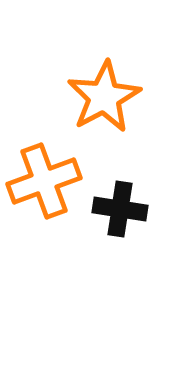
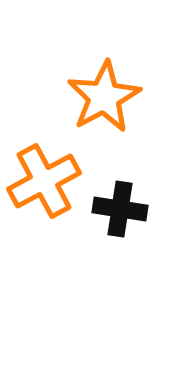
orange cross: rotated 8 degrees counterclockwise
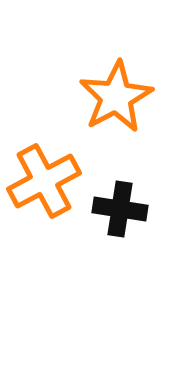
orange star: moved 12 px right
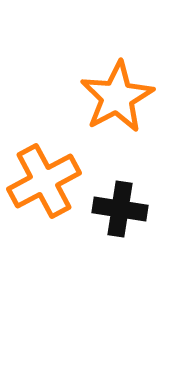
orange star: moved 1 px right
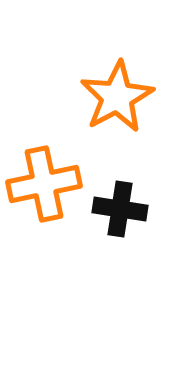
orange cross: moved 3 px down; rotated 16 degrees clockwise
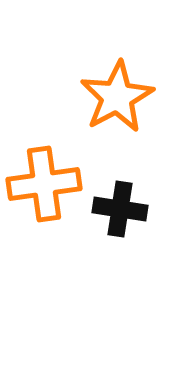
orange cross: rotated 4 degrees clockwise
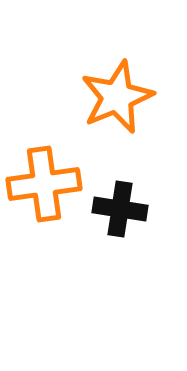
orange star: rotated 6 degrees clockwise
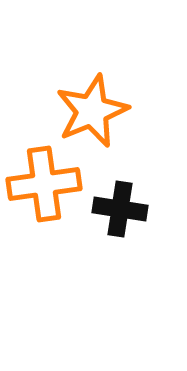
orange star: moved 25 px left, 14 px down
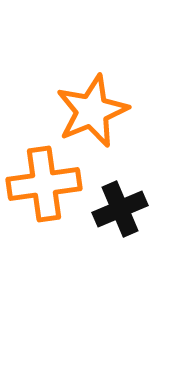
black cross: rotated 32 degrees counterclockwise
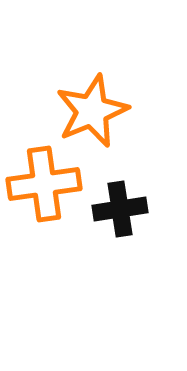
black cross: rotated 14 degrees clockwise
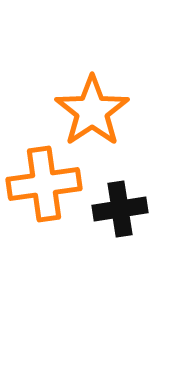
orange star: rotated 12 degrees counterclockwise
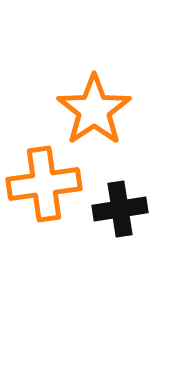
orange star: moved 2 px right, 1 px up
